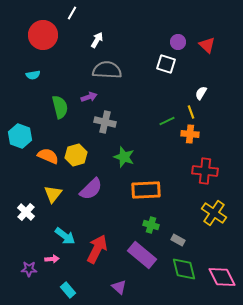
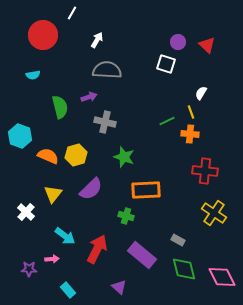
green cross: moved 25 px left, 9 px up
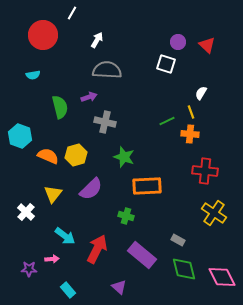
orange rectangle: moved 1 px right, 4 px up
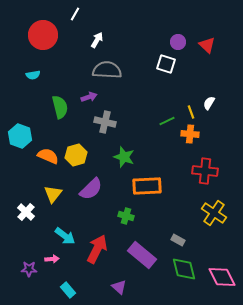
white line: moved 3 px right, 1 px down
white semicircle: moved 8 px right, 10 px down
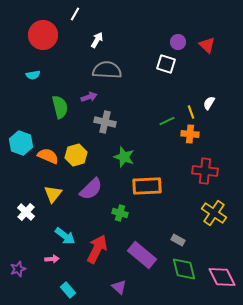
cyan hexagon: moved 1 px right, 7 px down
green cross: moved 6 px left, 3 px up
purple star: moved 11 px left; rotated 21 degrees counterclockwise
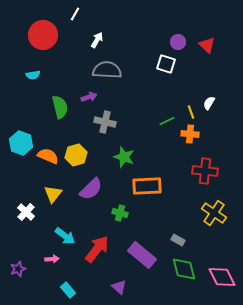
red arrow: rotated 12 degrees clockwise
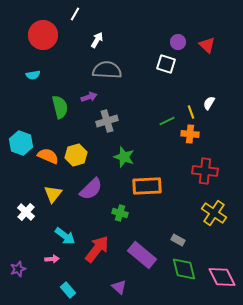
gray cross: moved 2 px right, 1 px up; rotated 30 degrees counterclockwise
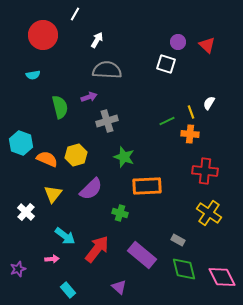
orange semicircle: moved 1 px left, 3 px down
yellow cross: moved 5 px left
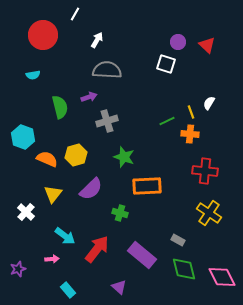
cyan hexagon: moved 2 px right, 6 px up
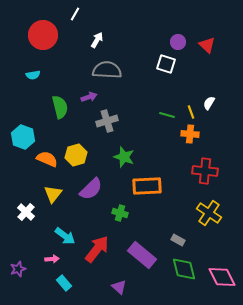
green line: moved 6 px up; rotated 42 degrees clockwise
cyan rectangle: moved 4 px left, 7 px up
